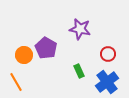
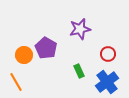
purple star: rotated 25 degrees counterclockwise
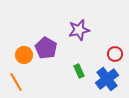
purple star: moved 1 px left, 1 px down
red circle: moved 7 px right
blue cross: moved 3 px up
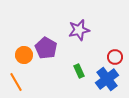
red circle: moved 3 px down
